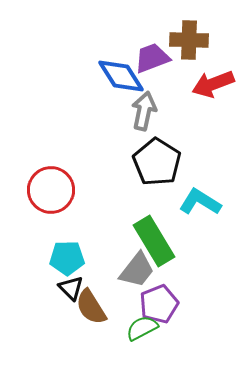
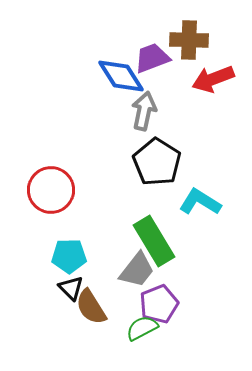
red arrow: moved 5 px up
cyan pentagon: moved 2 px right, 2 px up
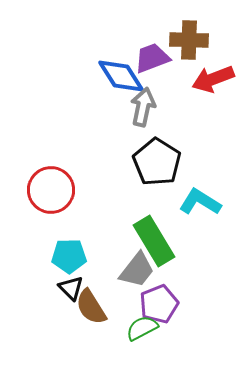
gray arrow: moved 1 px left, 4 px up
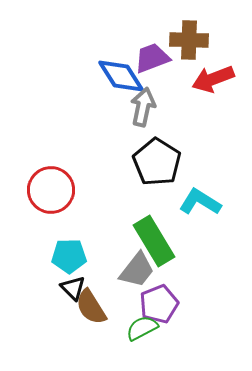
black triangle: moved 2 px right
